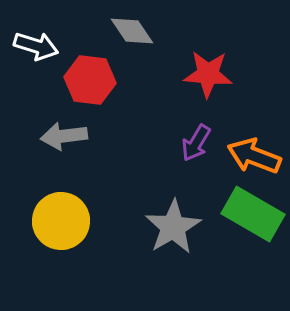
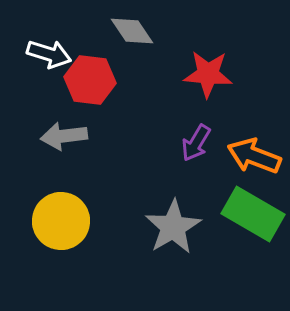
white arrow: moved 13 px right, 8 px down
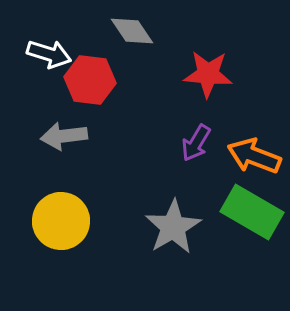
green rectangle: moved 1 px left, 2 px up
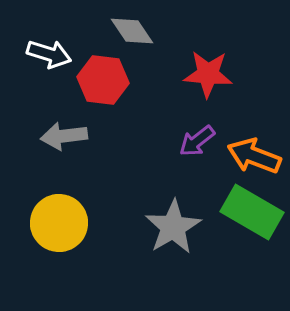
red hexagon: moved 13 px right
purple arrow: moved 1 px right, 2 px up; rotated 21 degrees clockwise
yellow circle: moved 2 px left, 2 px down
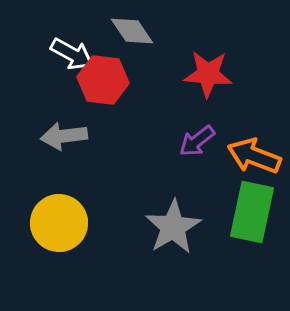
white arrow: moved 23 px right; rotated 12 degrees clockwise
green rectangle: rotated 72 degrees clockwise
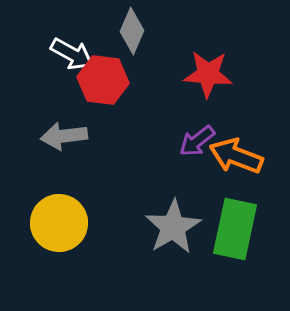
gray diamond: rotated 57 degrees clockwise
orange arrow: moved 18 px left
green rectangle: moved 17 px left, 17 px down
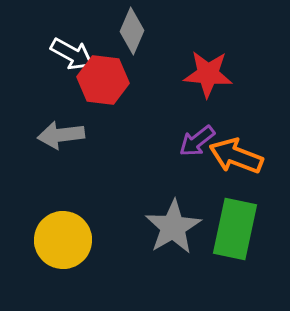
gray arrow: moved 3 px left, 1 px up
yellow circle: moved 4 px right, 17 px down
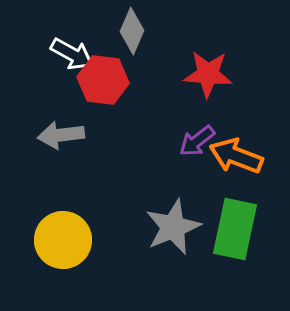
gray star: rotated 8 degrees clockwise
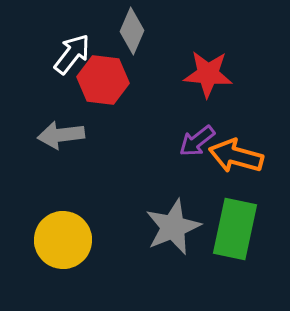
white arrow: rotated 81 degrees counterclockwise
orange arrow: rotated 6 degrees counterclockwise
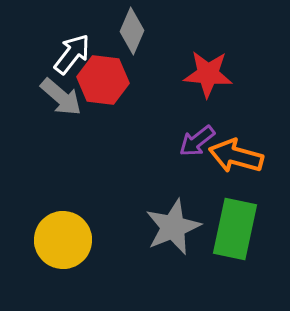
gray arrow: moved 38 px up; rotated 132 degrees counterclockwise
